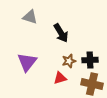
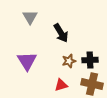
gray triangle: rotated 42 degrees clockwise
purple triangle: moved 1 px up; rotated 10 degrees counterclockwise
red triangle: moved 1 px right, 7 px down
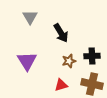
black cross: moved 2 px right, 4 px up
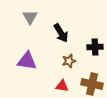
black cross: moved 3 px right, 9 px up
purple triangle: rotated 50 degrees counterclockwise
red triangle: moved 1 px right, 1 px down; rotated 24 degrees clockwise
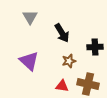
black arrow: moved 1 px right
purple triangle: moved 2 px right; rotated 35 degrees clockwise
brown cross: moved 4 px left
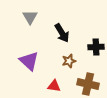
black cross: moved 1 px right
red triangle: moved 8 px left
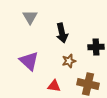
black arrow: rotated 18 degrees clockwise
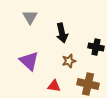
black cross: rotated 14 degrees clockwise
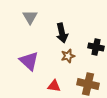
brown star: moved 1 px left, 5 px up
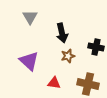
red triangle: moved 3 px up
